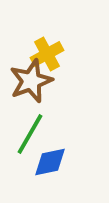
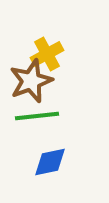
green line: moved 7 px right, 18 px up; rotated 54 degrees clockwise
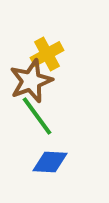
green line: rotated 60 degrees clockwise
blue diamond: rotated 15 degrees clockwise
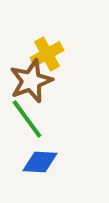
green line: moved 10 px left, 3 px down
blue diamond: moved 10 px left
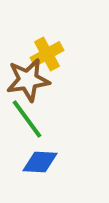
brown star: moved 3 px left, 1 px up; rotated 12 degrees clockwise
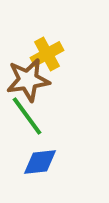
green line: moved 3 px up
blue diamond: rotated 9 degrees counterclockwise
